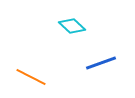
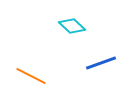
orange line: moved 1 px up
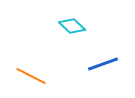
blue line: moved 2 px right, 1 px down
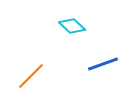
orange line: rotated 72 degrees counterclockwise
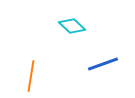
orange line: rotated 36 degrees counterclockwise
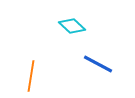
blue line: moved 5 px left; rotated 48 degrees clockwise
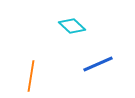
blue line: rotated 52 degrees counterclockwise
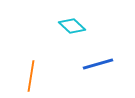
blue line: rotated 8 degrees clockwise
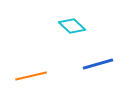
orange line: rotated 68 degrees clockwise
